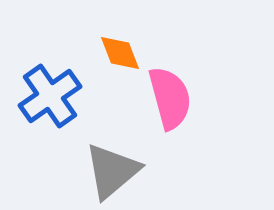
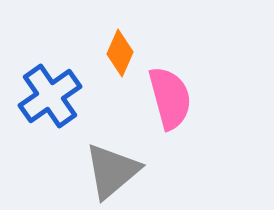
orange diamond: rotated 45 degrees clockwise
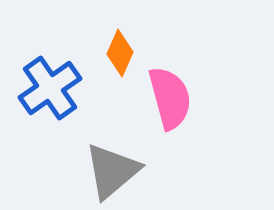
blue cross: moved 8 px up
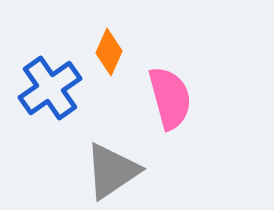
orange diamond: moved 11 px left, 1 px up
gray triangle: rotated 6 degrees clockwise
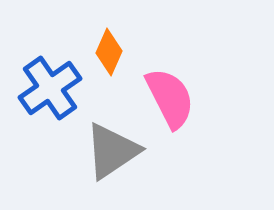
pink semicircle: rotated 12 degrees counterclockwise
gray triangle: moved 20 px up
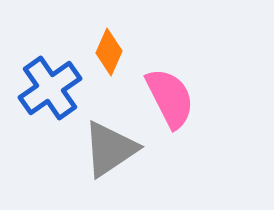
gray triangle: moved 2 px left, 2 px up
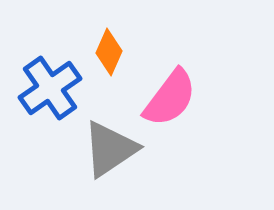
pink semicircle: rotated 64 degrees clockwise
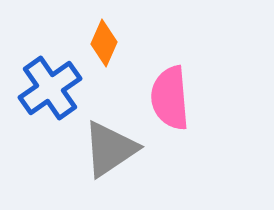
orange diamond: moved 5 px left, 9 px up
pink semicircle: rotated 138 degrees clockwise
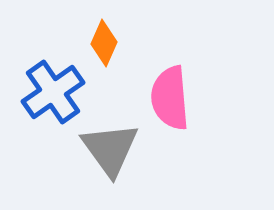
blue cross: moved 3 px right, 4 px down
gray triangle: rotated 32 degrees counterclockwise
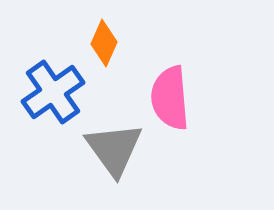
gray triangle: moved 4 px right
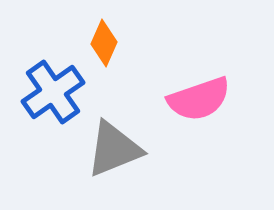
pink semicircle: moved 29 px right, 1 px down; rotated 104 degrees counterclockwise
gray triangle: rotated 44 degrees clockwise
